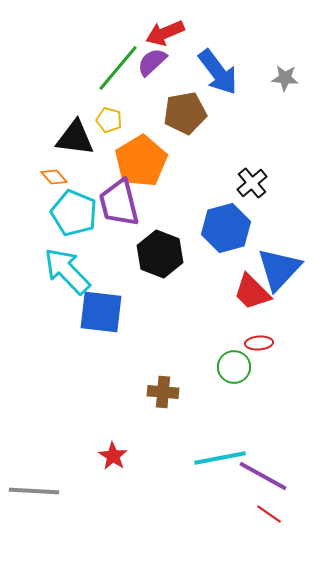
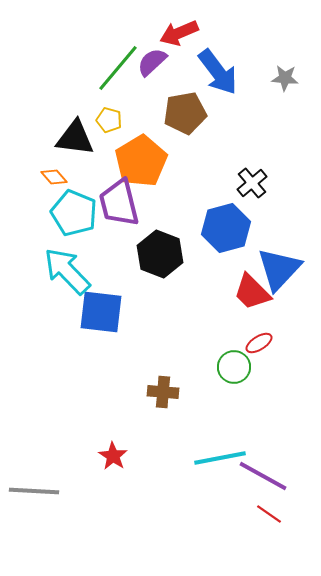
red arrow: moved 14 px right
red ellipse: rotated 28 degrees counterclockwise
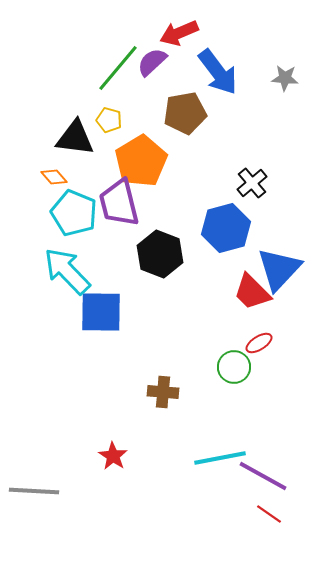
blue square: rotated 6 degrees counterclockwise
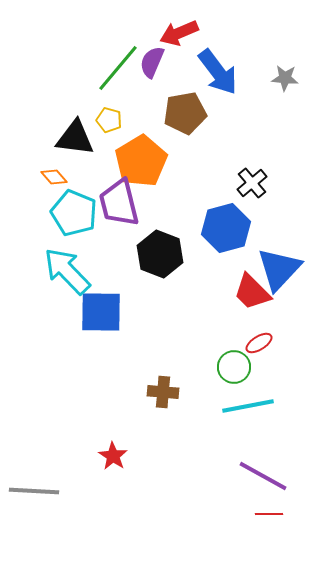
purple semicircle: rotated 24 degrees counterclockwise
cyan line: moved 28 px right, 52 px up
red line: rotated 36 degrees counterclockwise
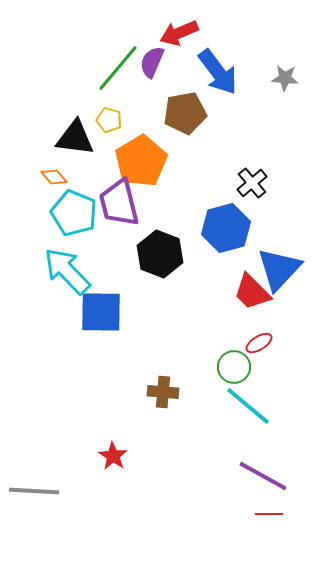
cyan line: rotated 51 degrees clockwise
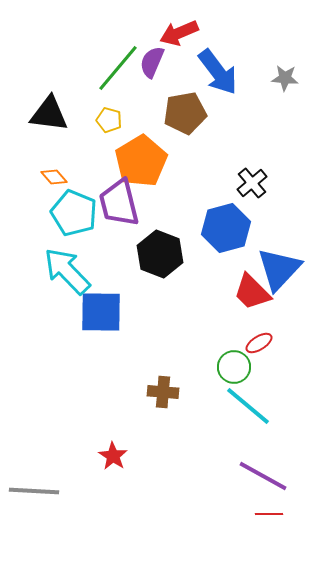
black triangle: moved 26 px left, 24 px up
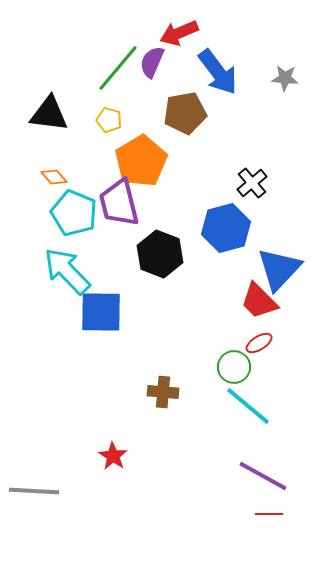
red trapezoid: moved 7 px right, 9 px down
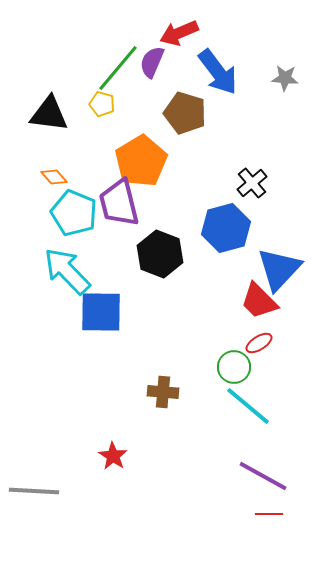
brown pentagon: rotated 27 degrees clockwise
yellow pentagon: moved 7 px left, 16 px up
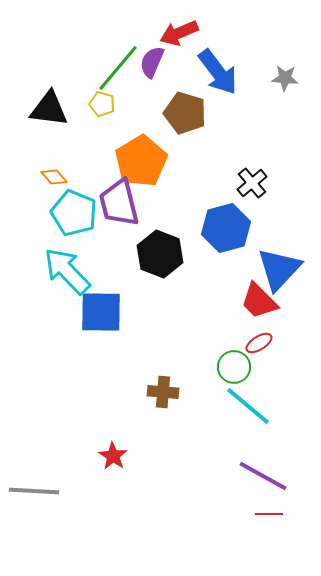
black triangle: moved 5 px up
